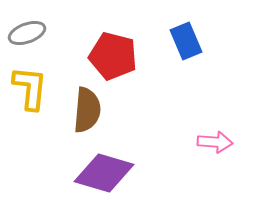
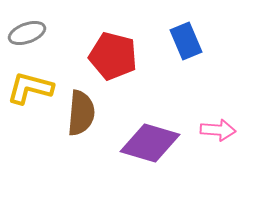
yellow L-shape: rotated 81 degrees counterclockwise
brown semicircle: moved 6 px left, 3 px down
pink arrow: moved 3 px right, 12 px up
purple diamond: moved 46 px right, 30 px up
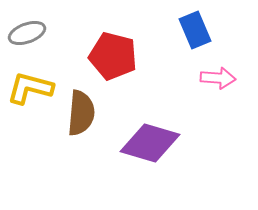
blue rectangle: moved 9 px right, 11 px up
pink arrow: moved 52 px up
